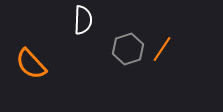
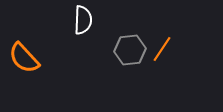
gray hexagon: moved 2 px right, 1 px down; rotated 12 degrees clockwise
orange semicircle: moved 7 px left, 6 px up
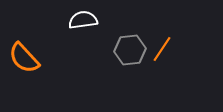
white semicircle: rotated 100 degrees counterclockwise
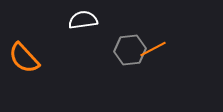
orange line: moved 9 px left; rotated 28 degrees clockwise
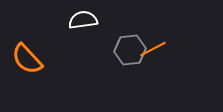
orange semicircle: moved 3 px right, 1 px down
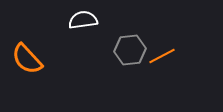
orange line: moved 9 px right, 7 px down
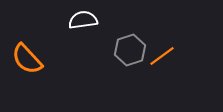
gray hexagon: rotated 12 degrees counterclockwise
orange line: rotated 8 degrees counterclockwise
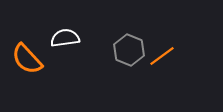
white semicircle: moved 18 px left, 18 px down
gray hexagon: moved 1 px left; rotated 20 degrees counterclockwise
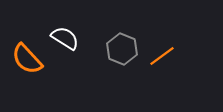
white semicircle: rotated 40 degrees clockwise
gray hexagon: moved 7 px left, 1 px up
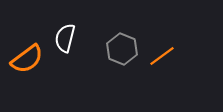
white semicircle: rotated 108 degrees counterclockwise
orange semicircle: rotated 84 degrees counterclockwise
